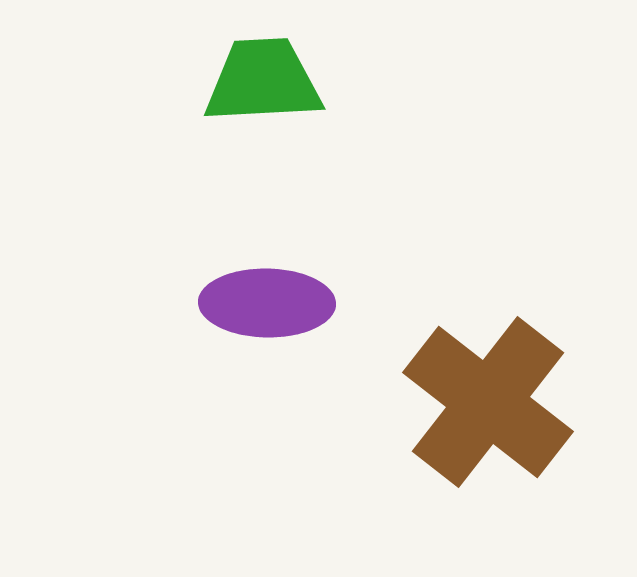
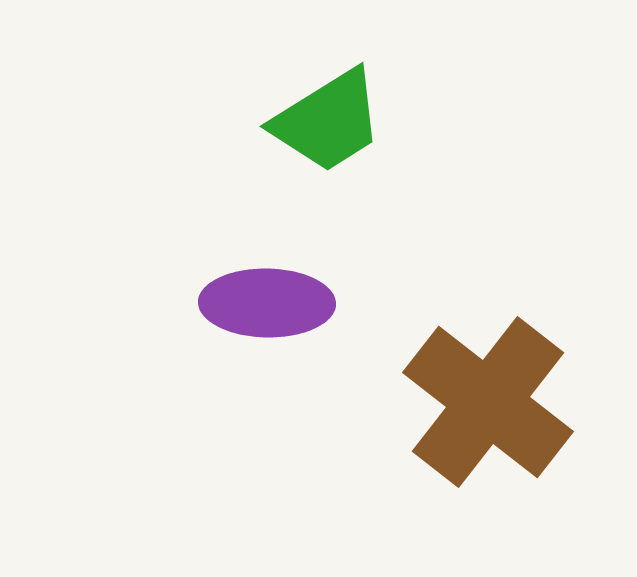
green trapezoid: moved 65 px right, 40 px down; rotated 151 degrees clockwise
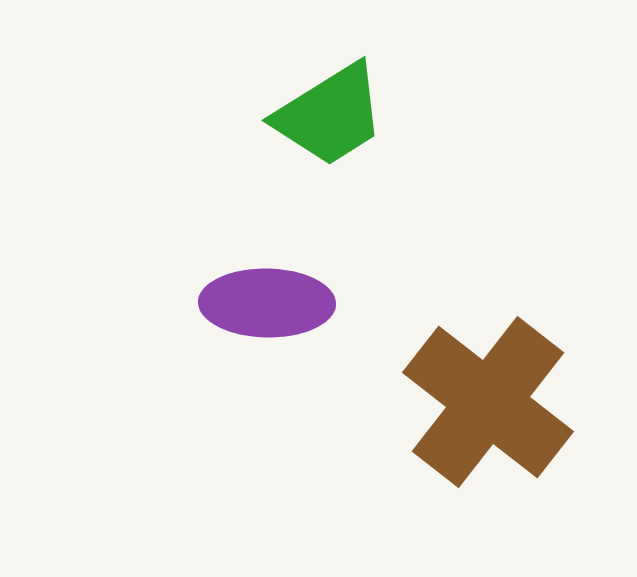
green trapezoid: moved 2 px right, 6 px up
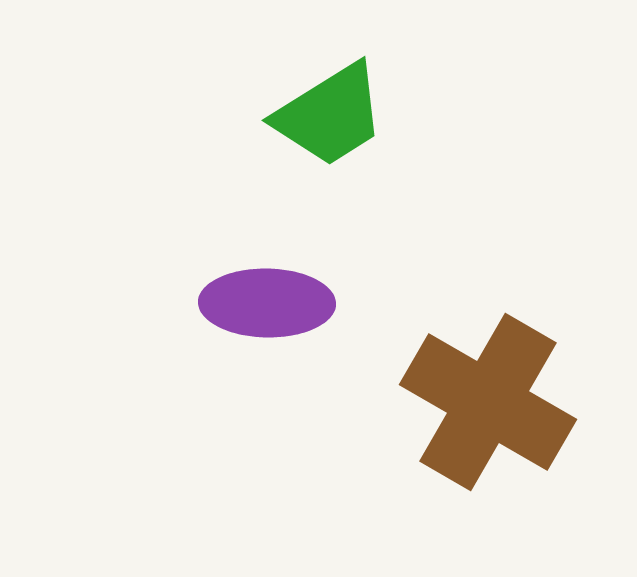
brown cross: rotated 8 degrees counterclockwise
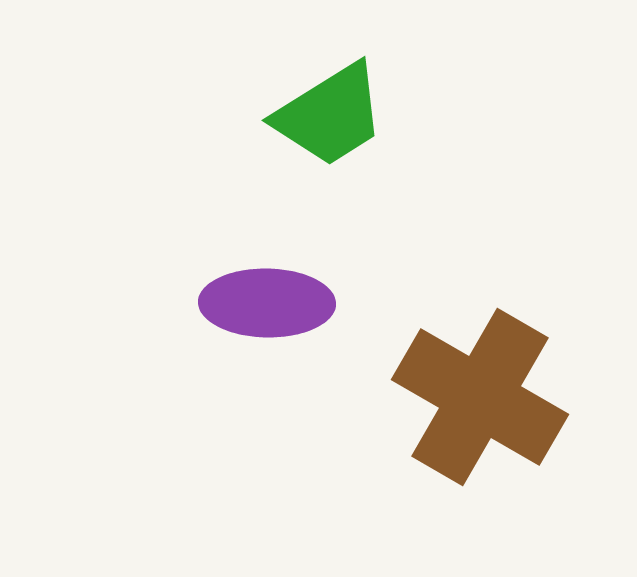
brown cross: moved 8 px left, 5 px up
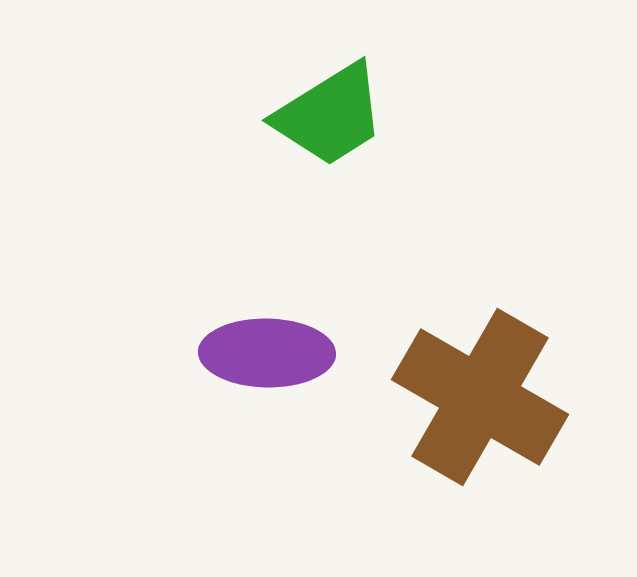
purple ellipse: moved 50 px down
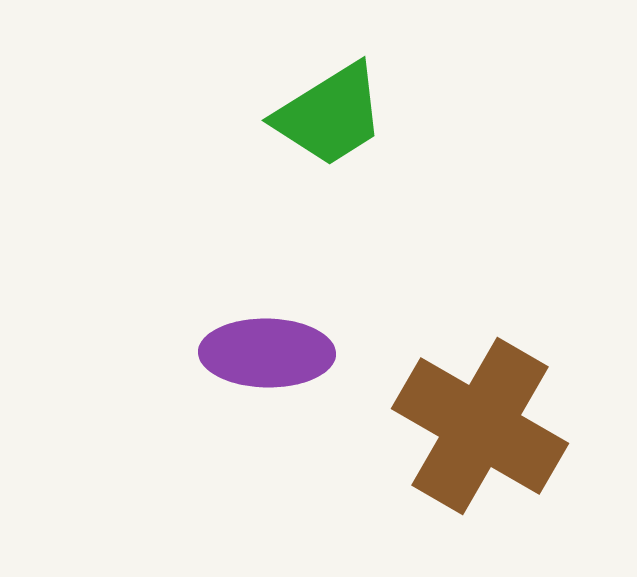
brown cross: moved 29 px down
